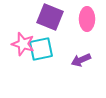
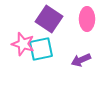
purple square: moved 1 px left, 2 px down; rotated 12 degrees clockwise
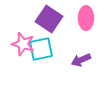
pink ellipse: moved 1 px left, 1 px up
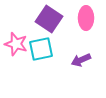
pink star: moved 7 px left
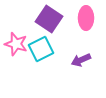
cyan square: rotated 15 degrees counterclockwise
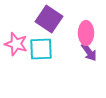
pink ellipse: moved 15 px down
cyan square: rotated 25 degrees clockwise
purple arrow: moved 8 px right, 8 px up; rotated 102 degrees counterclockwise
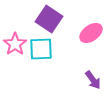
pink ellipse: moved 5 px right; rotated 55 degrees clockwise
pink star: moved 1 px left; rotated 20 degrees clockwise
purple arrow: moved 4 px right, 28 px down
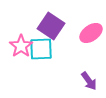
purple square: moved 2 px right, 7 px down
pink star: moved 6 px right, 2 px down
purple arrow: moved 4 px left, 1 px down
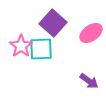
purple square: moved 2 px right, 3 px up; rotated 8 degrees clockwise
purple arrow: rotated 18 degrees counterclockwise
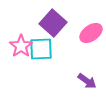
purple arrow: moved 2 px left
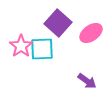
purple square: moved 5 px right
cyan square: moved 1 px right
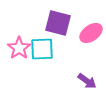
purple square: rotated 28 degrees counterclockwise
pink star: moved 2 px left, 2 px down
